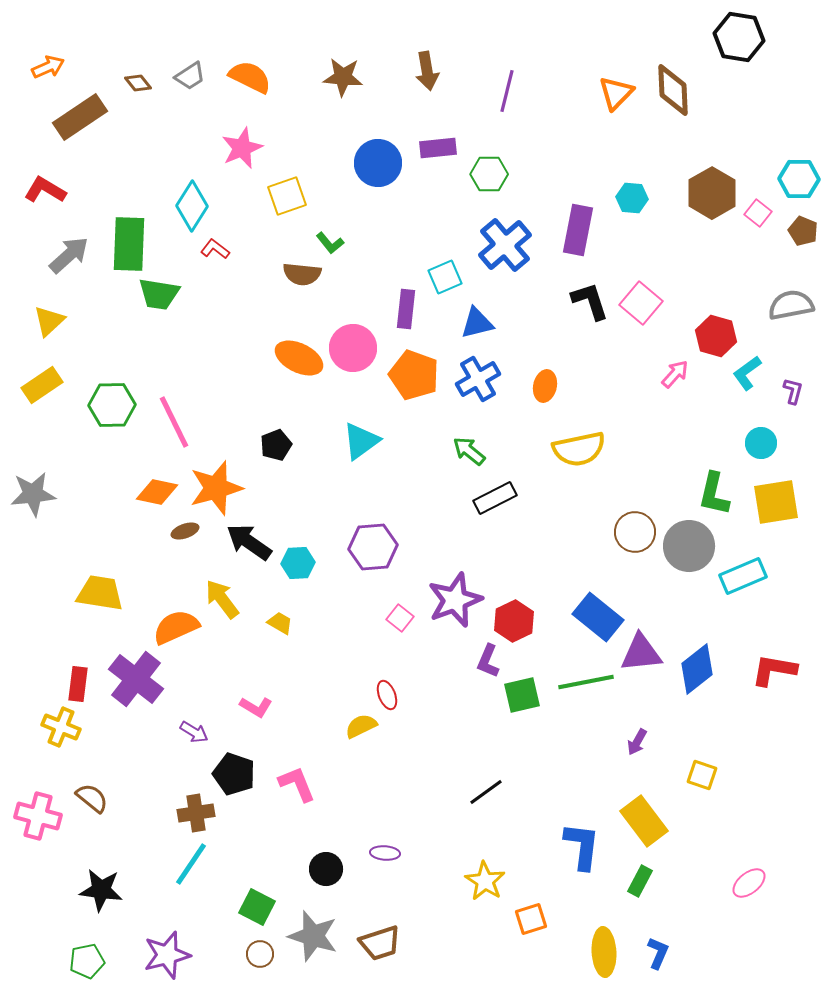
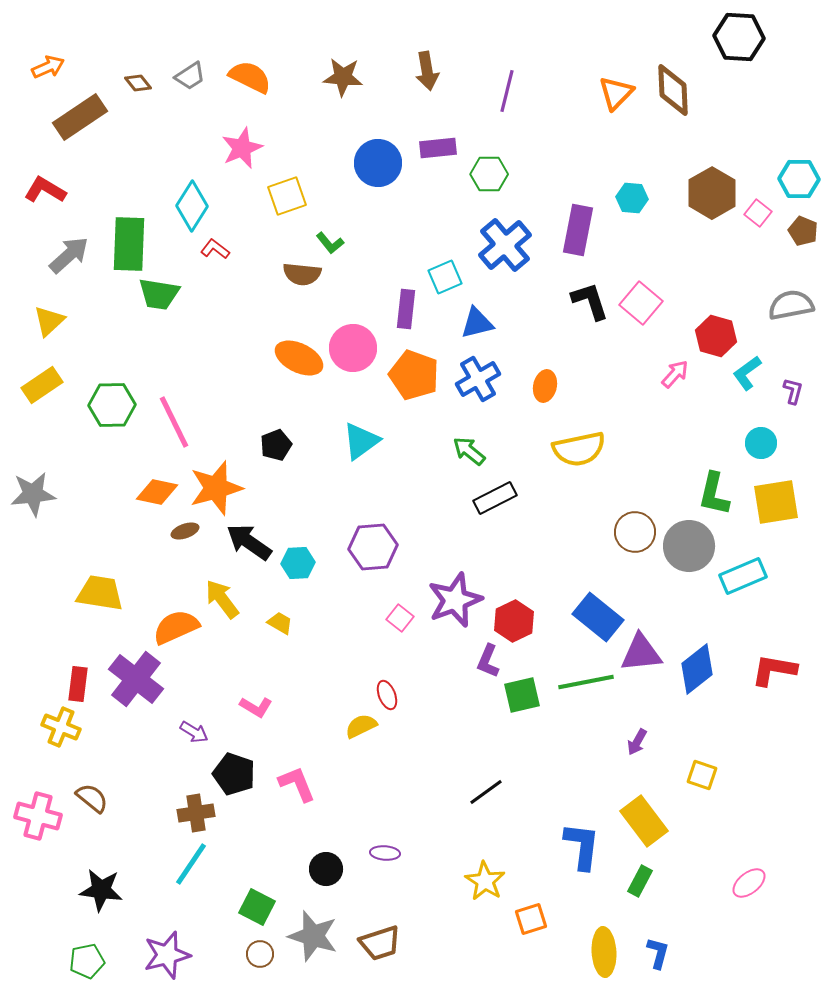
black hexagon at (739, 37): rotated 6 degrees counterclockwise
blue L-shape at (658, 953): rotated 8 degrees counterclockwise
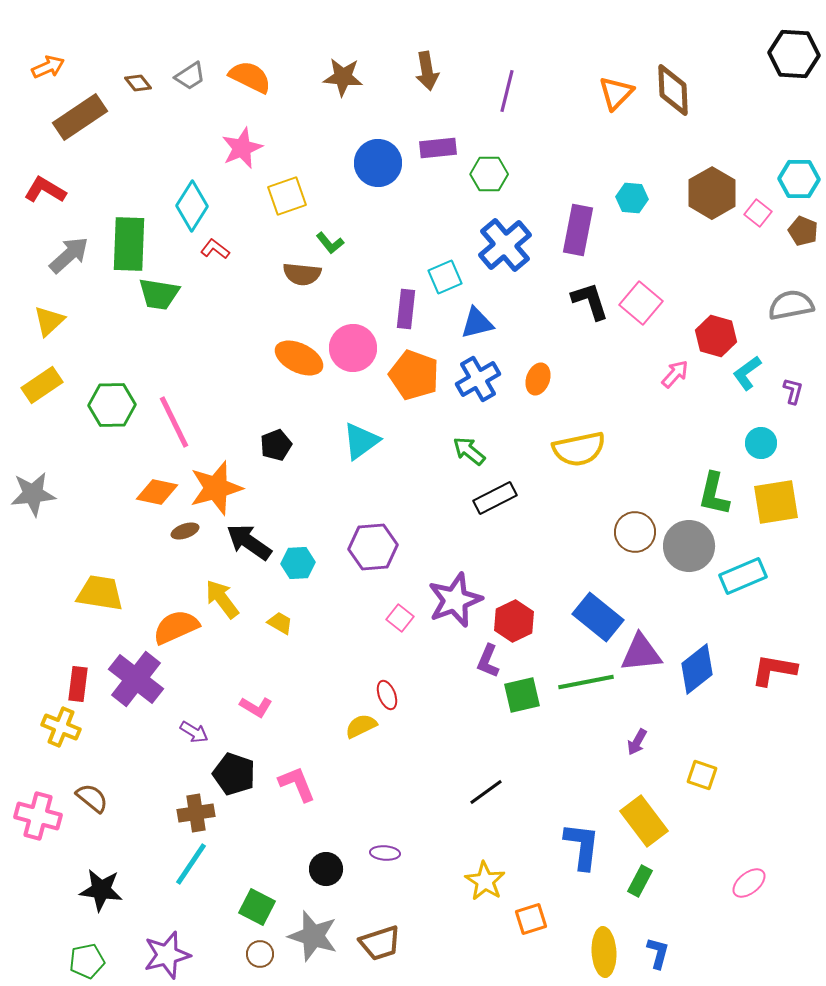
black hexagon at (739, 37): moved 55 px right, 17 px down
orange ellipse at (545, 386): moved 7 px left, 7 px up; rotated 8 degrees clockwise
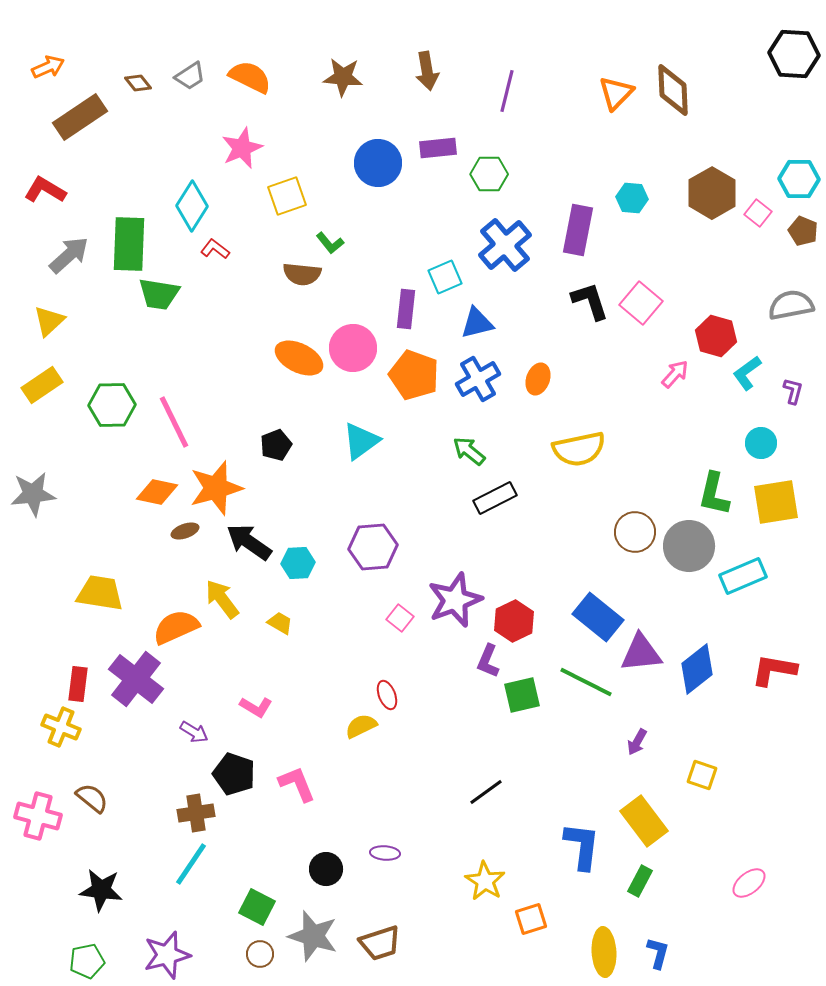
green line at (586, 682): rotated 38 degrees clockwise
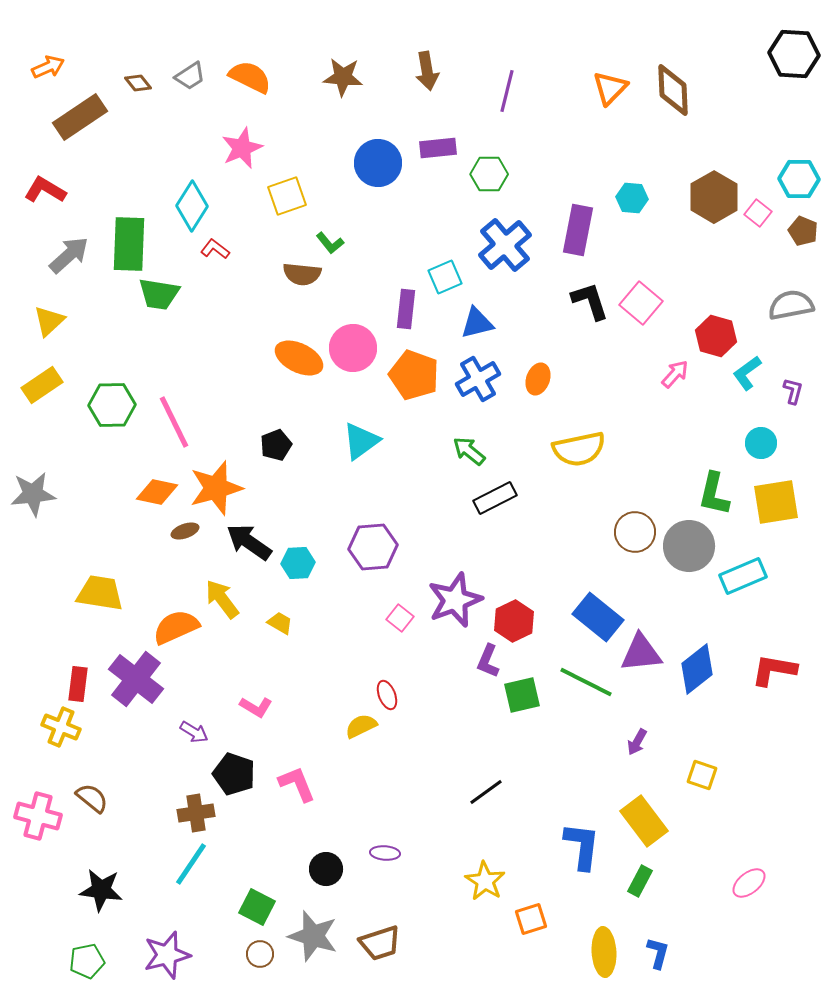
orange triangle at (616, 93): moved 6 px left, 5 px up
brown hexagon at (712, 193): moved 2 px right, 4 px down
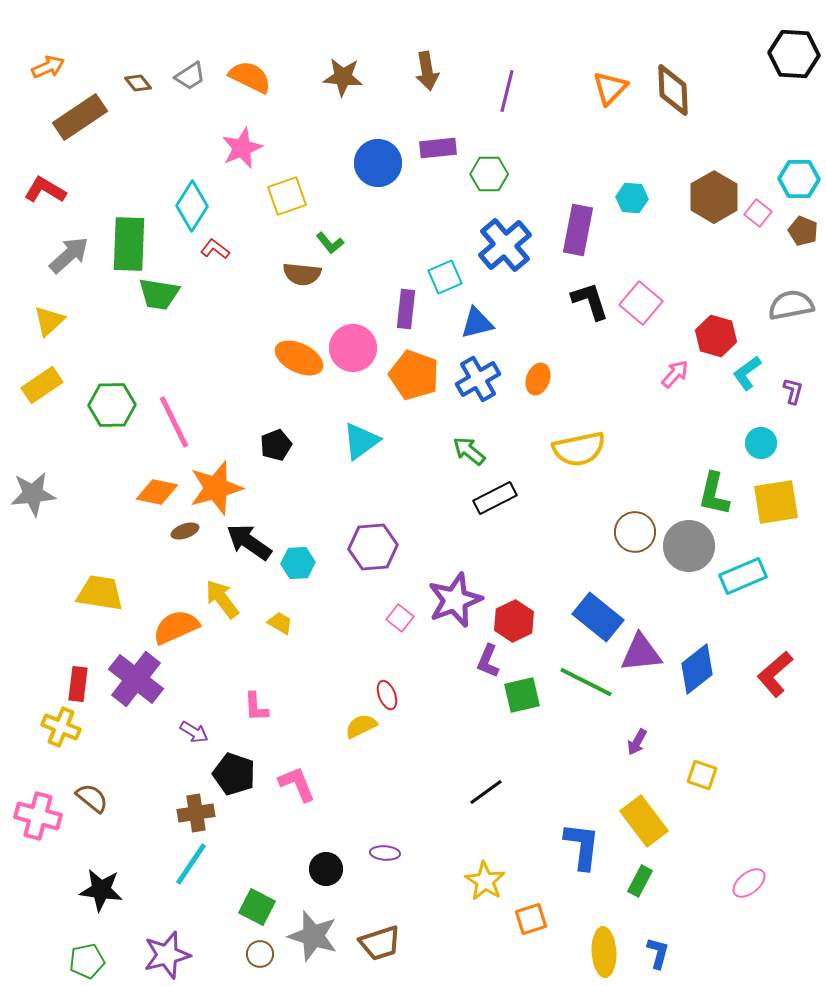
red L-shape at (774, 670): moved 1 px right, 4 px down; rotated 51 degrees counterclockwise
pink L-shape at (256, 707): rotated 56 degrees clockwise
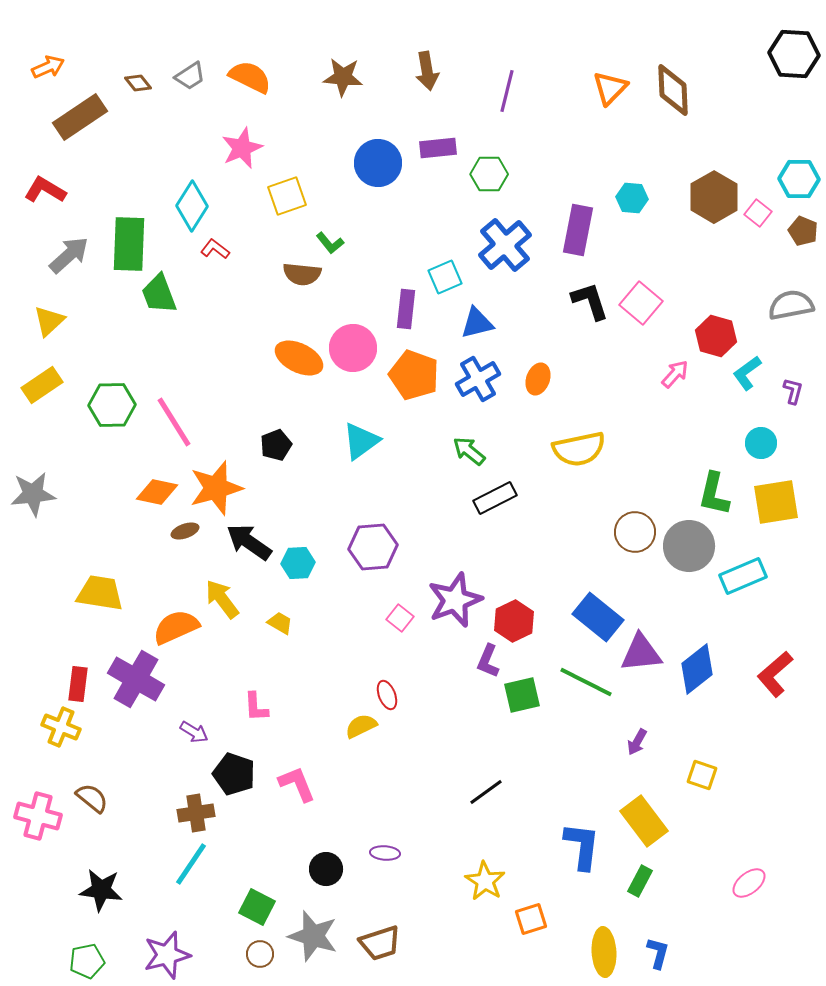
green trapezoid at (159, 294): rotated 60 degrees clockwise
pink line at (174, 422): rotated 6 degrees counterclockwise
purple cross at (136, 679): rotated 8 degrees counterclockwise
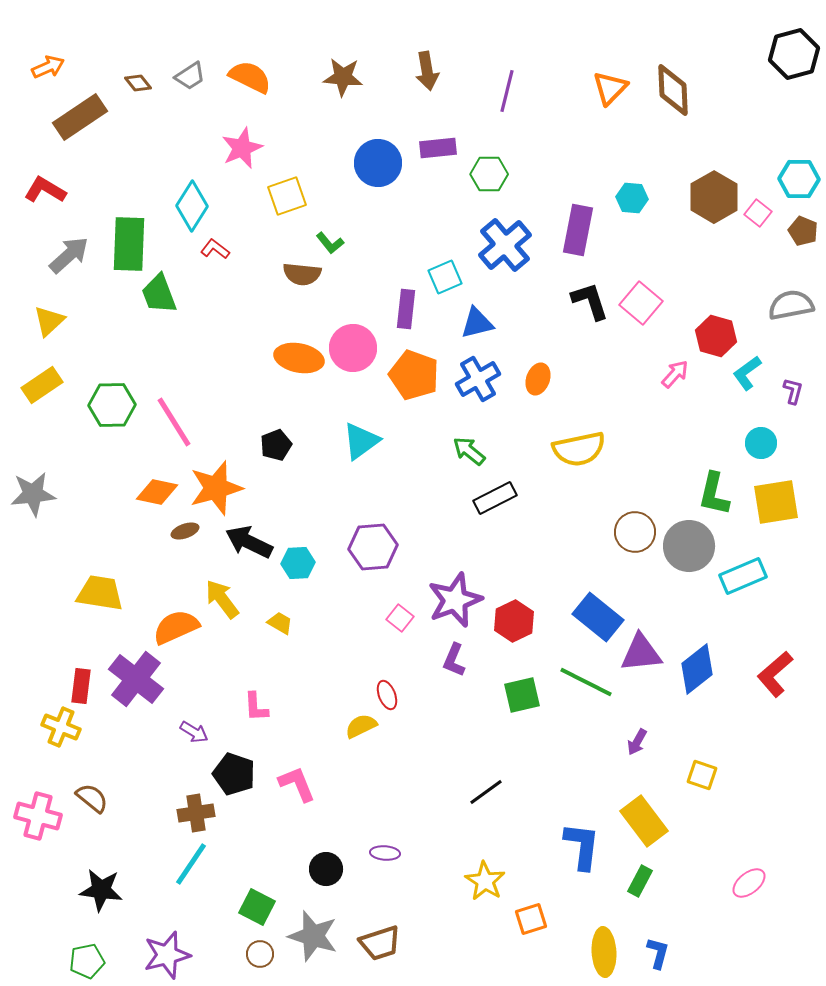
black hexagon at (794, 54): rotated 18 degrees counterclockwise
orange ellipse at (299, 358): rotated 15 degrees counterclockwise
black arrow at (249, 542): rotated 9 degrees counterclockwise
purple L-shape at (488, 661): moved 34 px left, 1 px up
purple cross at (136, 679): rotated 8 degrees clockwise
red rectangle at (78, 684): moved 3 px right, 2 px down
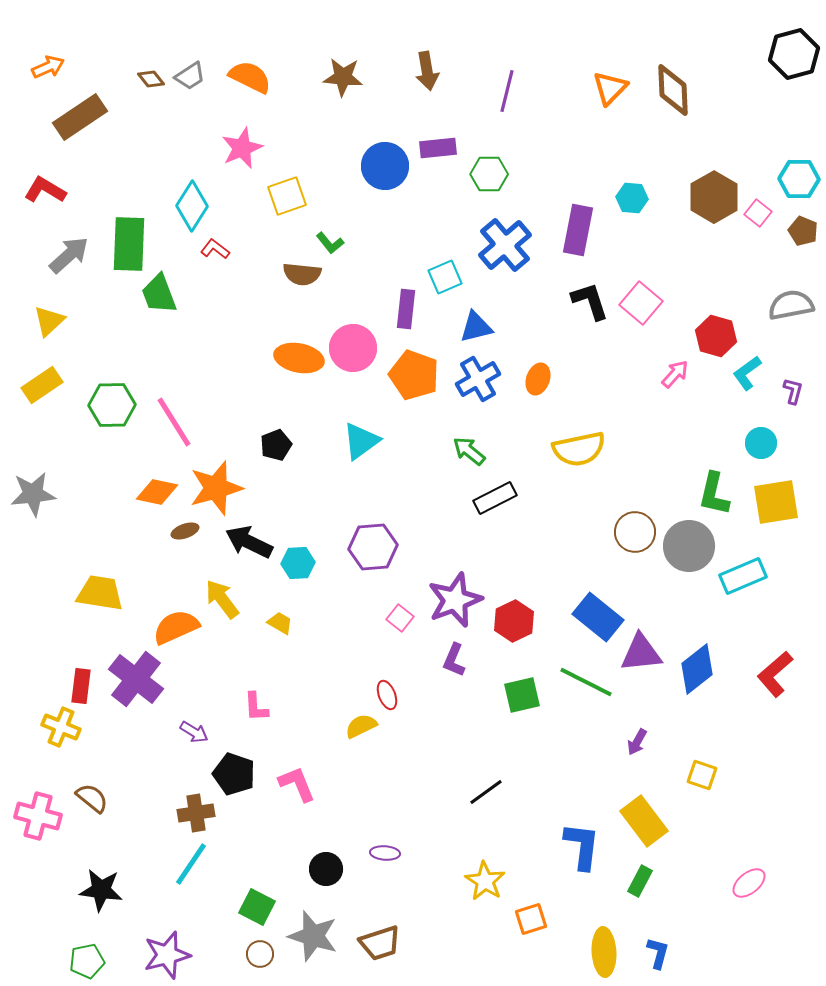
brown diamond at (138, 83): moved 13 px right, 4 px up
blue circle at (378, 163): moved 7 px right, 3 px down
blue triangle at (477, 323): moved 1 px left, 4 px down
